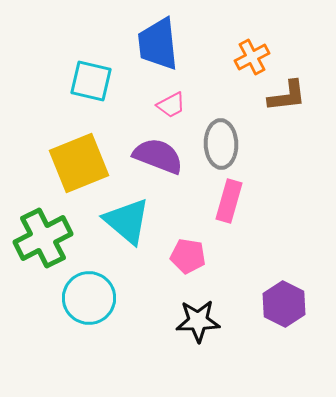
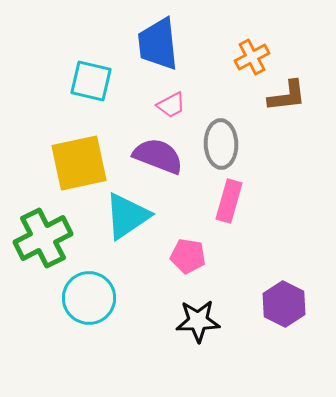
yellow square: rotated 10 degrees clockwise
cyan triangle: moved 5 px up; rotated 46 degrees clockwise
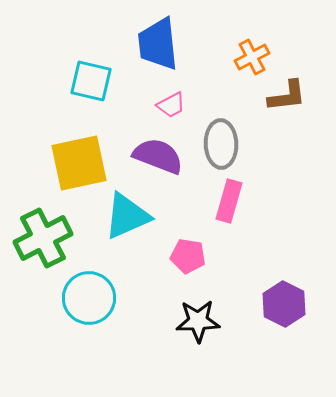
cyan triangle: rotated 10 degrees clockwise
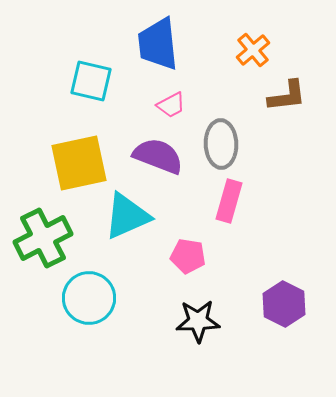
orange cross: moved 1 px right, 7 px up; rotated 12 degrees counterclockwise
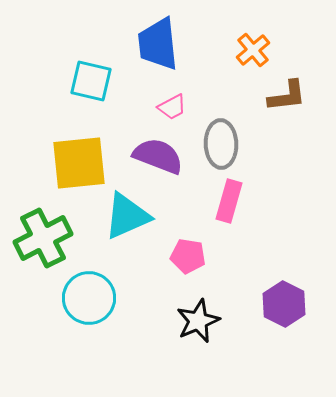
pink trapezoid: moved 1 px right, 2 px down
yellow square: rotated 6 degrees clockwise
black star: rotated 21 degrees counterclockwise
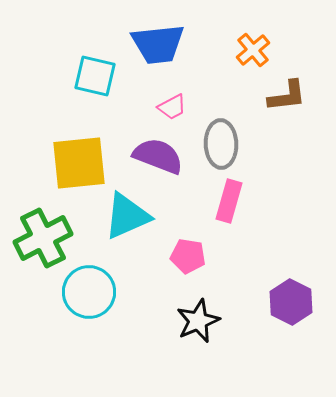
blue trapezoid: rotated 90 degrees counterclockwise
cyan square: moved 4 px right, 5 px up
cyan circle: moved 6 px up
purple hexagon: moved 7 px right, 2 px up
